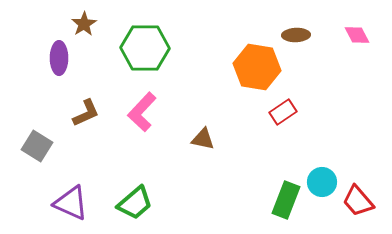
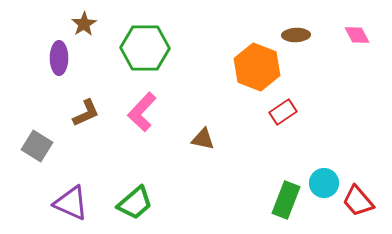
orange hexagon: rotated 12 degrees clockwise
cyan circle: moved 2 px right, 1 px down
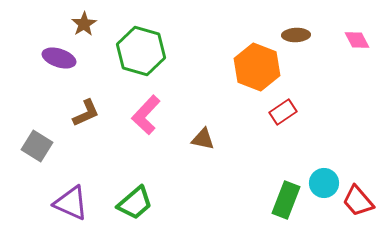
pink diamond: moved 5 px down
green hexagon: moved 4 px left, 3 px down; rotated 15 degrees clockwise
purple ellipse: rotated 72 degrees counterclockwise
pink L-shape: moved 4 px right, 3 px down
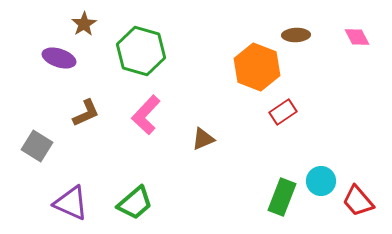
pink diamond: moved 3 px up
brown triangle: rotated 35 degrees counterclockwise
cyan circle: moved 3 px left, 2 px up
green rectangle: moved 4 px left, 3 px up
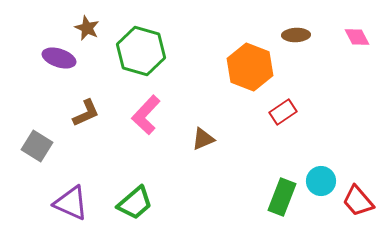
brown star: moved 3 px right, 4 px down; rotated 15 degrees counterclockwise
orange hexagon: moved 7 px left
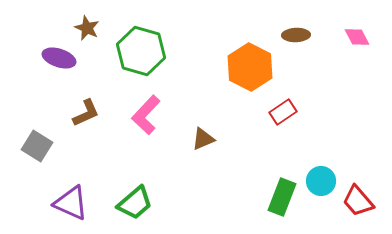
orange hexagon: rotated 6 degrees clockwise
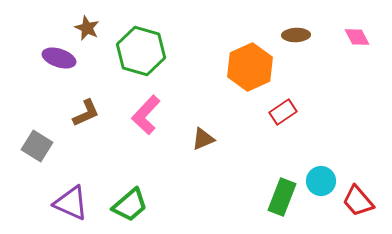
orange hexagon: rotated 9 degrees clockwise
green trapezoid: moved 5 px left, 2 px down
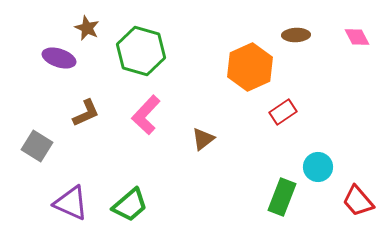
brown triangle: rotated 15 degrees counterclockwise
cyan circle: moved 3 px left, 14 px up
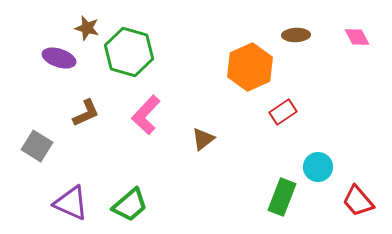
brown star: rotated 10 degrees counterclockwise
green hexagon: moved 12 px left, 1 px down
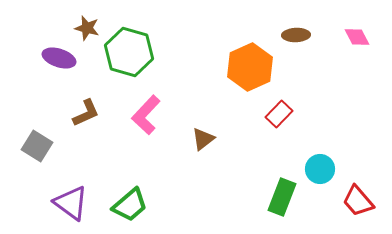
red rectangle: moved 4 px left, 2 px down; rotated 12 degrees counterclockwise
cyan circle: moved 2 px right, 2 px down
purple triangle: rotated 12 degrees clockwise
